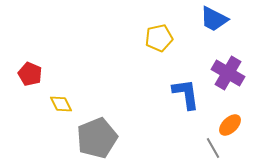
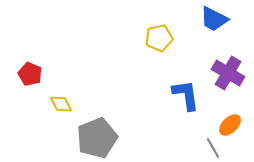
blue L-shape: moved 1 px down
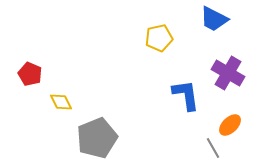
yellow diamond: moved 2 px up
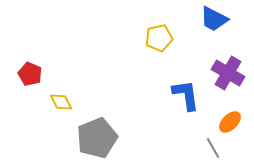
orange ellipse: moved 3 px up
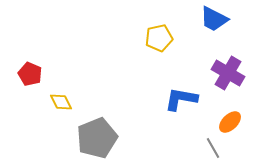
blue L-shape: moved 5 px left, 4 px down; rotated 72 degrees counterclockwise
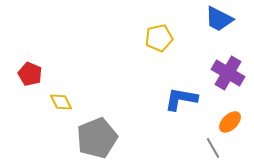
blue trapezoid: moved 5 px right
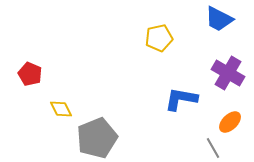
yellow diamond: moved 7 px down
